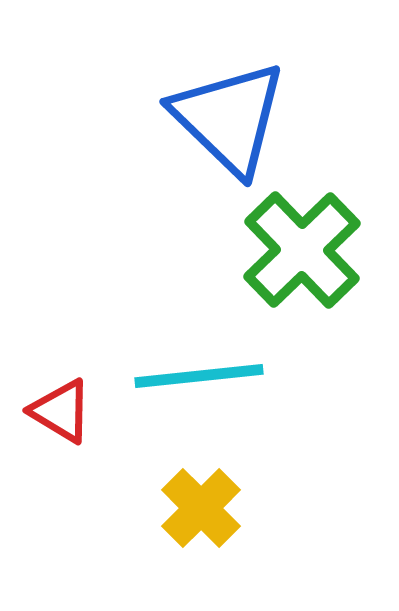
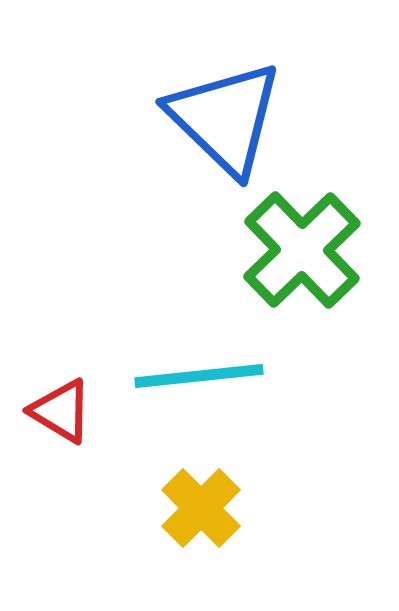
blue triangle: moved 4 px left
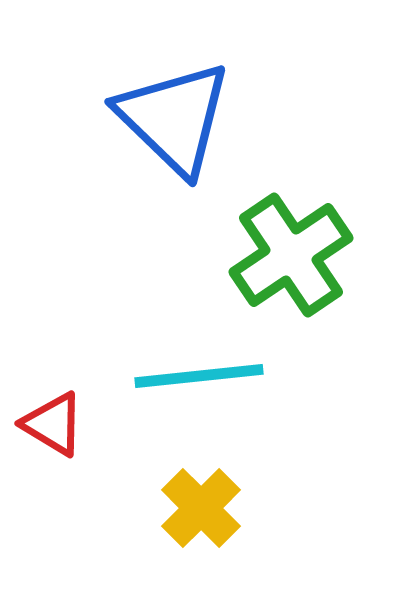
blue triangle: moved 51 px left
green cross: moved 11 px left, 5 px down; rotated 10 degrees clockwise
red triangle: moved 8 px left, 13 px down
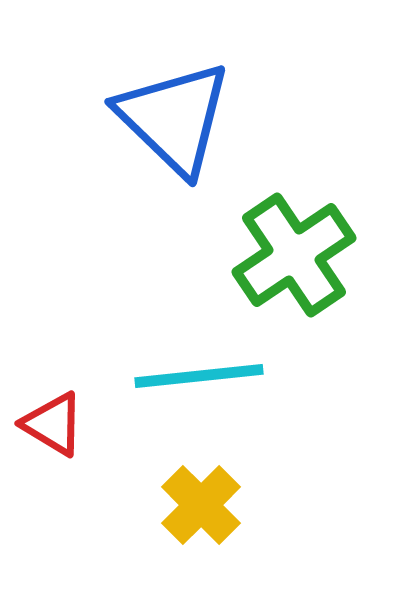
green cross: moved 3 px right
yellow cross: moved 3 px up
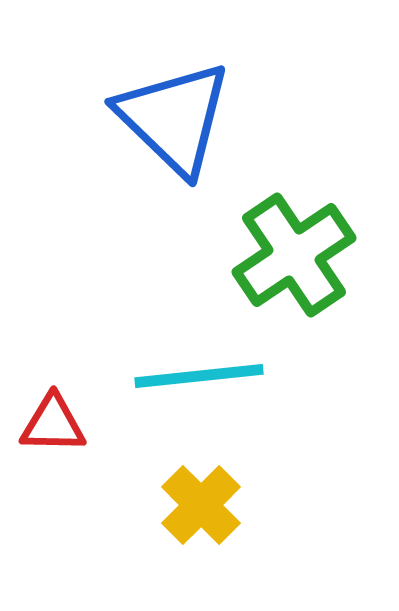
red triangle: rotated 30 degrees counterclockwise
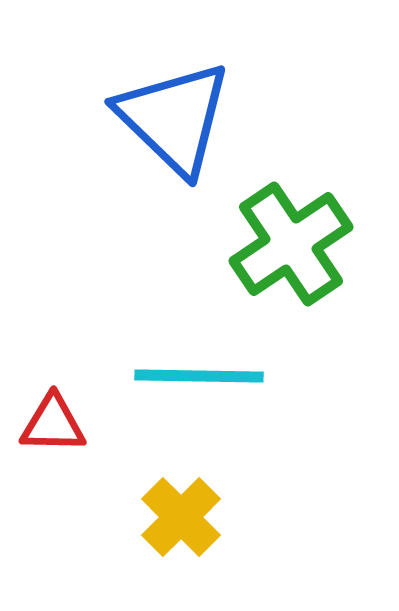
green cross: moved 3 px left, 11 px up
cyan line: rotated 7 degrees clockwise
yellow cross: moved 20 px left, 12 px down
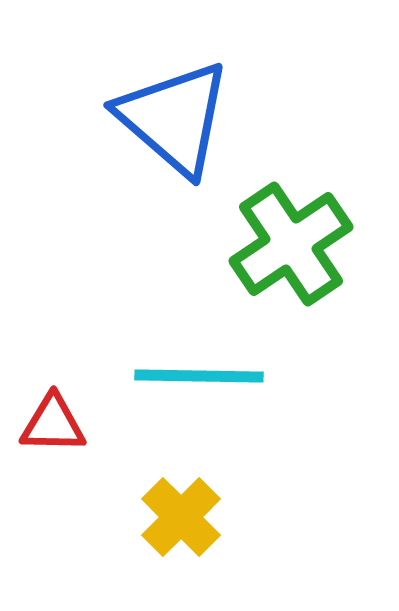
blue triangle: rotated 3 degrees counterclockwise
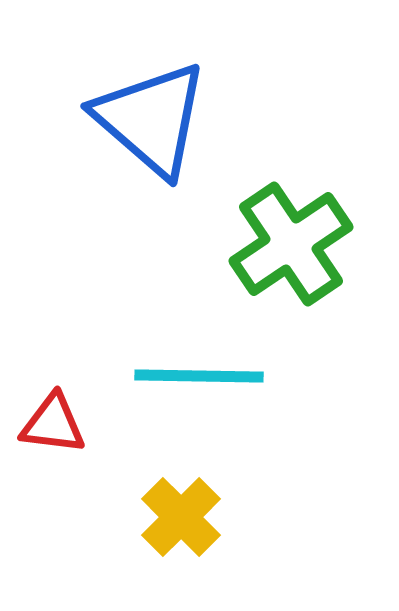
blue triangle: moved 23 px left, 1 px down
red triangle: rotated 6 degrees clockwise
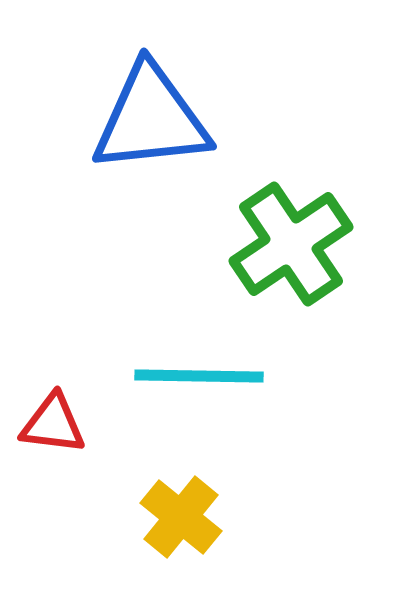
blue triangle: rotated 47 degrees counterclockwise
yellow cross: rotated 6 degrees counterclockwise
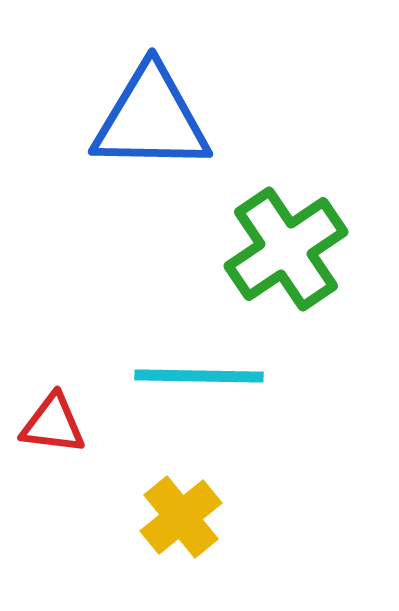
blue triangle: rotated 7 degrees clockwise
green cross: moved 5 px left, 5 px down
yellow cross: rotated 12 degrees clockwise
